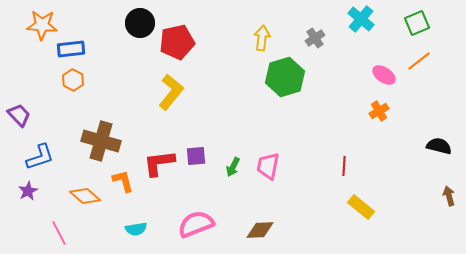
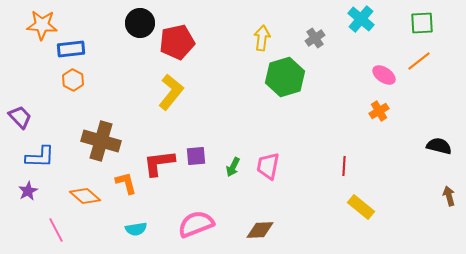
green square: moved 5 px right; rotated 20 degrees clockwise
purple trapezoid: moved 1 px right, 2 px down
blue L-shape: rotated 20 degrees clockwise
orange L-shape: moved 3 px right, 2 px down
pink line: moved 3 px left, 3 px up
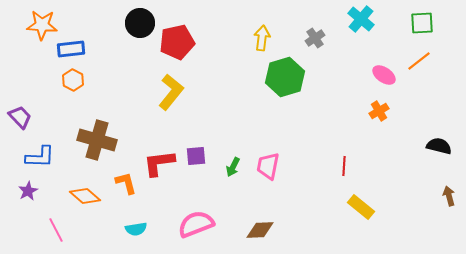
brown cross: moved 4 px left, 1 px up
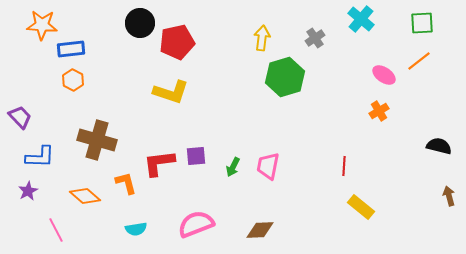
yellow L-shape: rotated 69 degrees clockwise
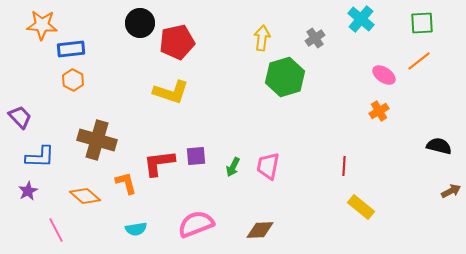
brown arrow: moved 2 px right, 5 px up; rotated 78 degrees clockwise
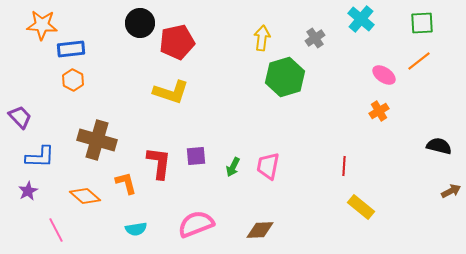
red L-shape: rotated 104 degrees clockwise
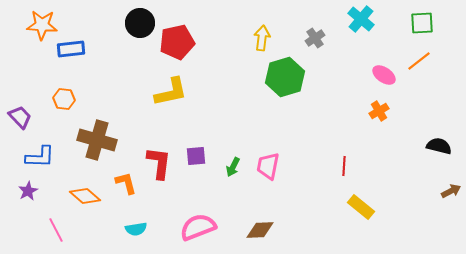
orange hexagon: moved 9 px left, 19 px down; rotated 20 degrees counterclockwise
yellow L-shape: rotated 30 degrees counterclockwise
pink semicircle: moved 2 px right, 3 px down
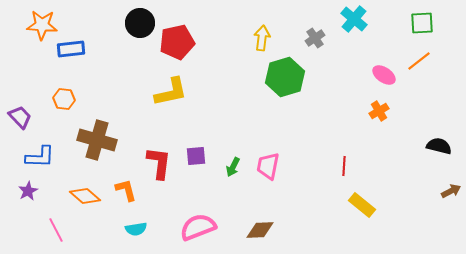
cyan cross: moved 7 px left
orange L-shape: moved 7 px down
yellow rectangle: moved 1 px right, 2 px up
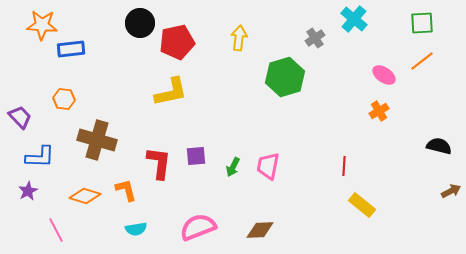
yellow arrow: moved 23 px left
orange line: moved 3 px right
orange diamond: rotated 24 degrees counterclockwise
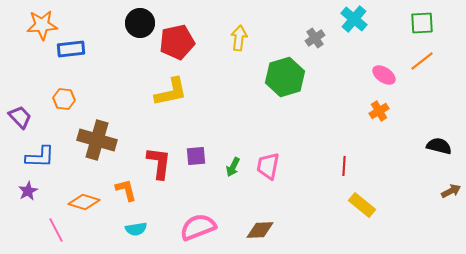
orange star: rotated 8 degrees counterclockwise
orange diamond: moved 1 px left, 6 px down
